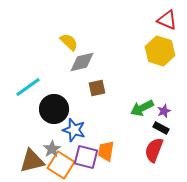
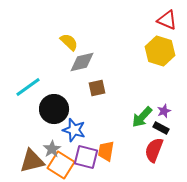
green arrow: moved 9 px down; rotated 20 degrees counterclockwise
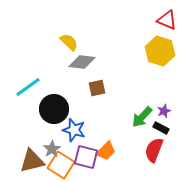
gray diamond: rotated 20 degrees clockwise
orange trapezoid: rotated 145 degrees counterclockwise
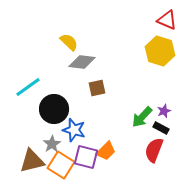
gray star: moved 5 px up
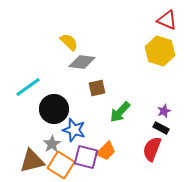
green arrow: moved 22 px left, 5 px up
red semicircle: moved 2 px left, 1 px up
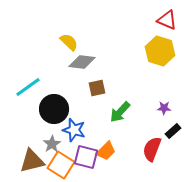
purple star: moved 3 px up; rotated 24 degrees clockwise
black rectangle: moved 12 px right, 3 px down; rotated 70 degrees counterclockwise
